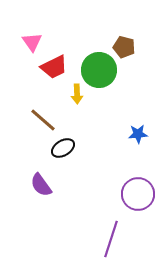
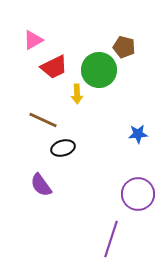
pink triangle: moved 1 px right, 2 px up; rotated 35 degrees clockwise
brown line: rotated 16 degrees counterclockwise
black ellipse: rotated 15 degrees clockwise
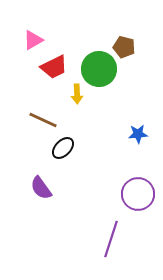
green circle: moved 1 px up
black ellipse: rotated 30 degrees counterclockwise
purple semicircle: moved 3 px down
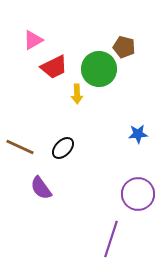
brown line: moved 23 px left, 27 px down
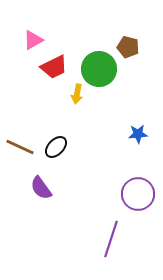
brown pentagon: moved 4 px right
yellow arrow: rotated 12 degrees clockwise
black ellipse: moved 7 px left, 1 px up
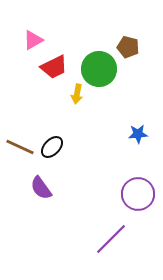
black ellipse: moved 4 px left
purple line: rotated 27 degrees clockwise
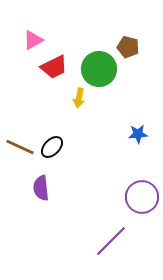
yellow arrow: moved 2 px right, 4 px down
purple semicircle: rotated 30 degrees clockwise
purple circle: moved 4 px right, 3 px down
purple line: moved 2 px down
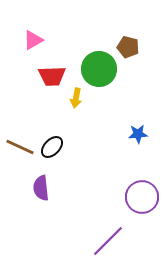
red trapezoid: moved 2 px left, 9 px down; rotated 24 degrees clockwise
yellow arrow: moved 3 px left
purple line: moved 3 px left
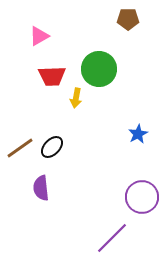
pink triangle: moved 6 px right, 4 px up
brown pentagon: moved 28 px up; rotated 15 degrees counterclockwise
blue star: rotated 24 degrees counterclockwise
brown line: moved 1 px down; rotated 60 degrees counterclockwise
purple line: moved 4 px right, 3 px up
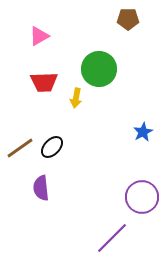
red trapezoid: moved 8 px left, 6 px down
blue star: moved 5 px right, 2 px up
